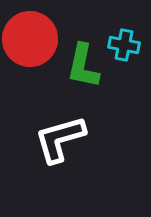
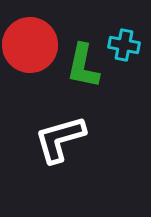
red circle: moved 6 px down
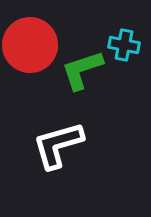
green L-shape: moved 1 px left, 4 px down; rotated 60 degrees clockwise
white L-shape: moved 2 px left, 6 px down
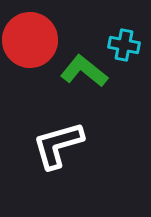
red circle: moved 5 px up
green L-shape: moved 2 px right, 1 px down; rotated 57 degrees clockwise
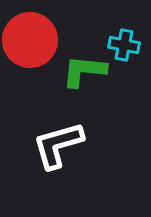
green L-shape: rotated 33 degrees counterclockwise
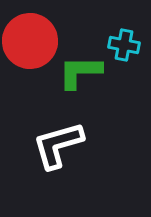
red circle: moved 1 px down
green L-shape: moved 4 px left, 1 px down; rotated 6 degrees counterclockwise
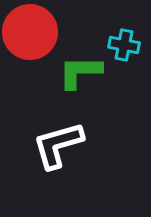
red circle: moved 9 px up
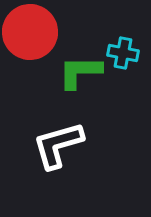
cyan cross: moved 1 px left, 8 px down
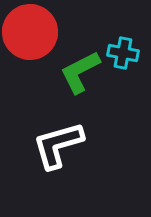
green L-shape: rotated 27 degrees counterclockwise
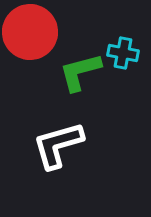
green L-shape: rotated 12 degrees clockwise
